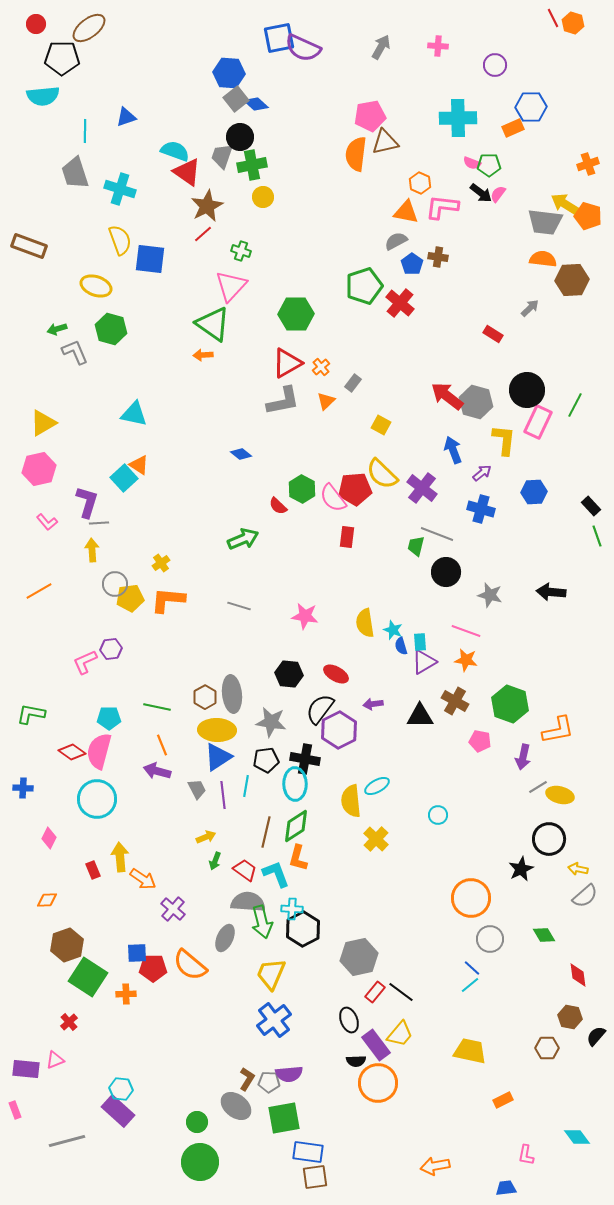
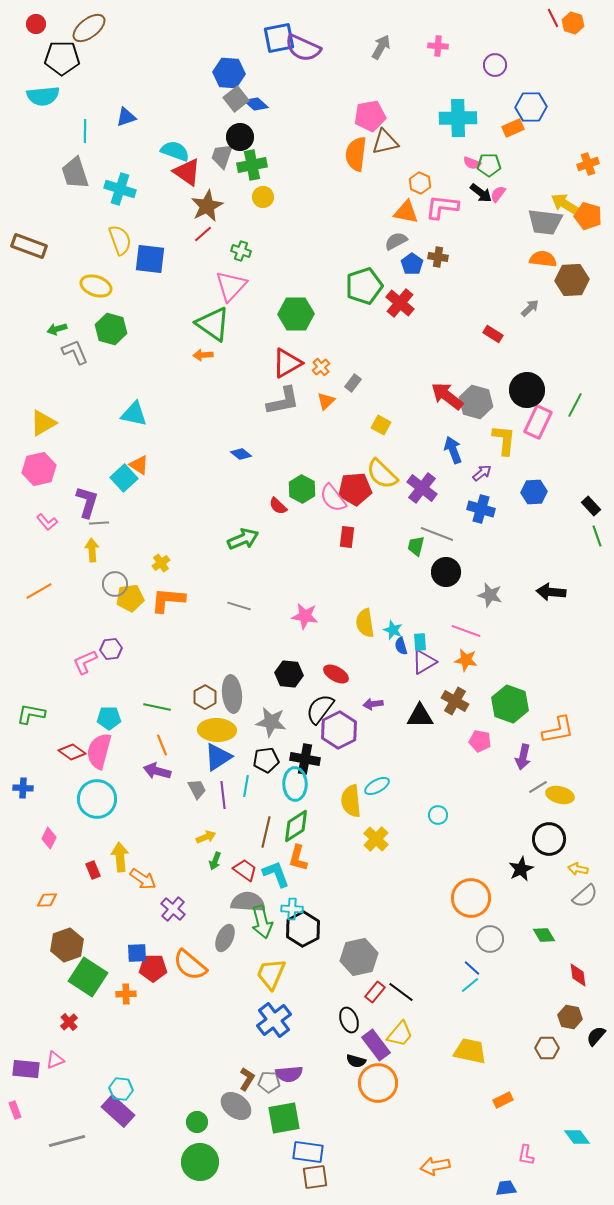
black semicircle at (356, 1061): rotated 18 degrees clockwise
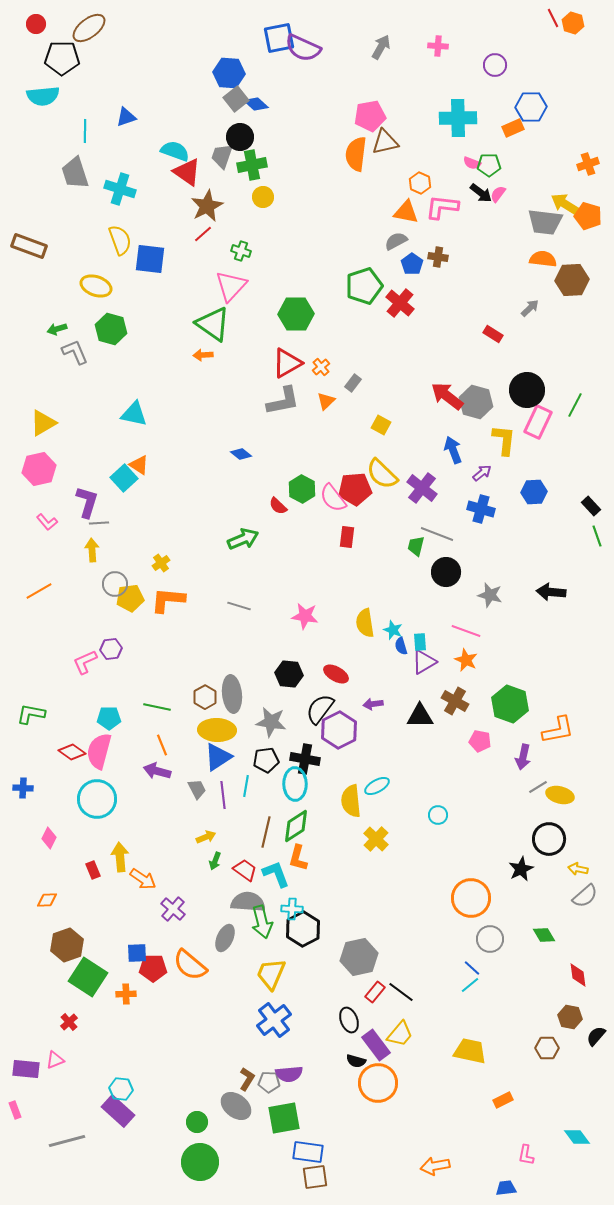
orange star at (466, 660): rotated 15 degrees clockwise
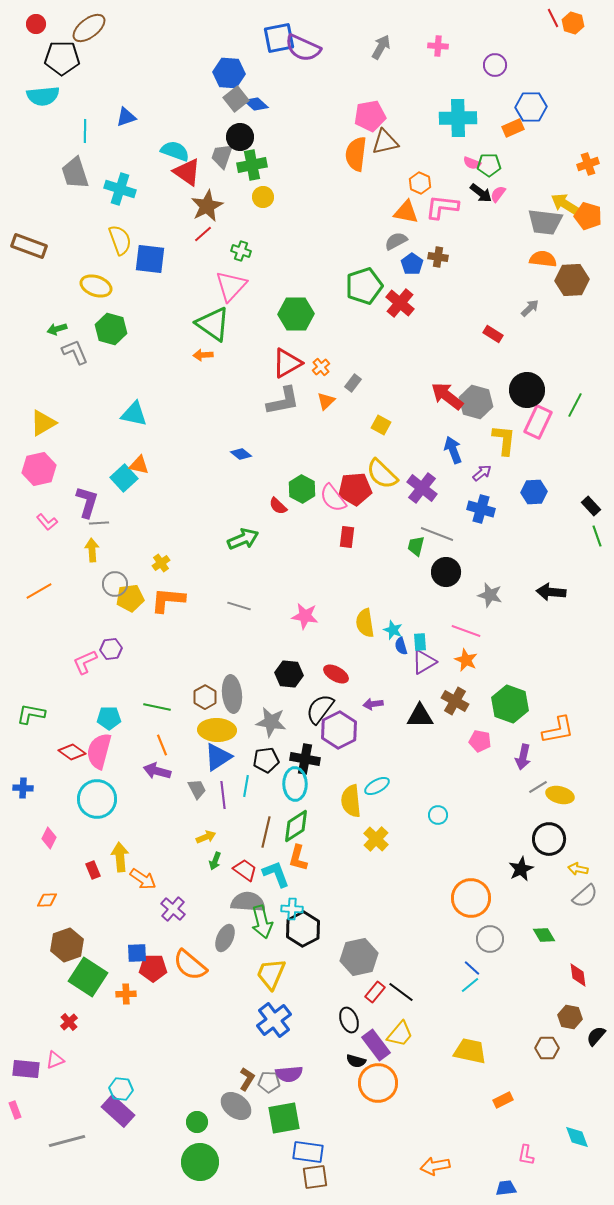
orange triangle at (139, 465): rotated 20 degrees counterclockwise
cyan diamond at (577, 1137): rotated 16 degrees clockwise
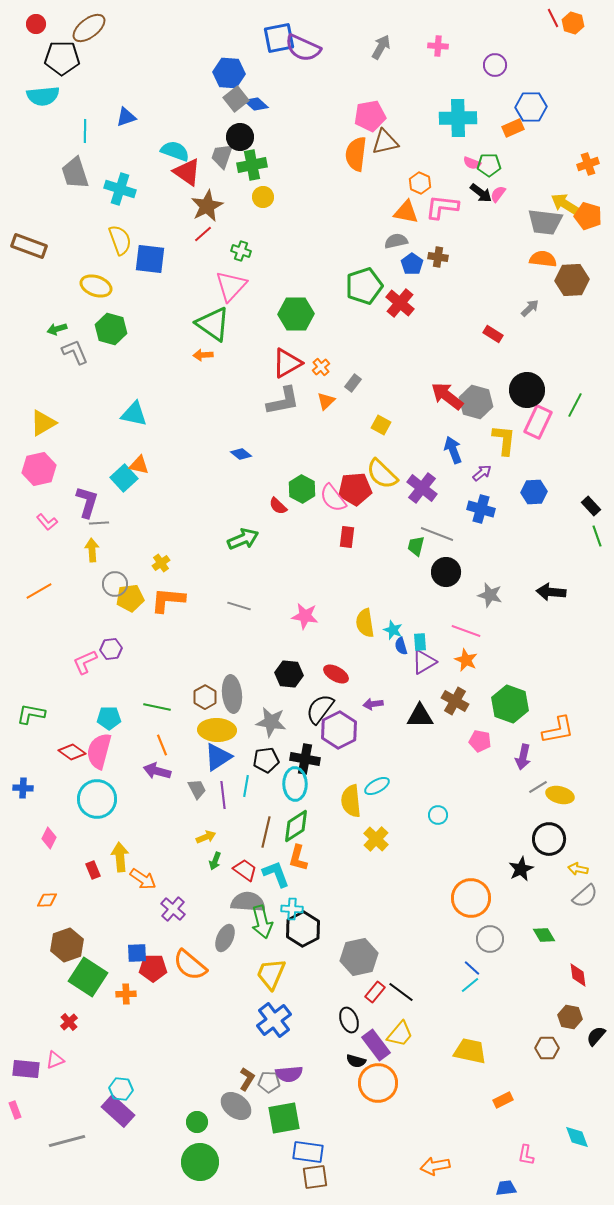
gray semicircle at (396, 241): rotated 15 degrees clockwise
